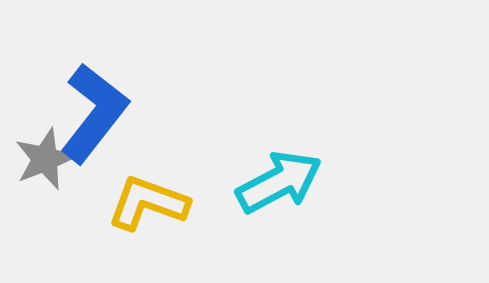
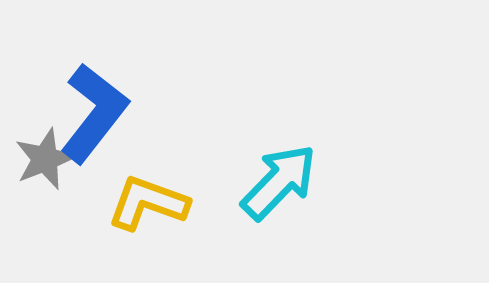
cyan arrow: rotated 18 degrees counterclockwise
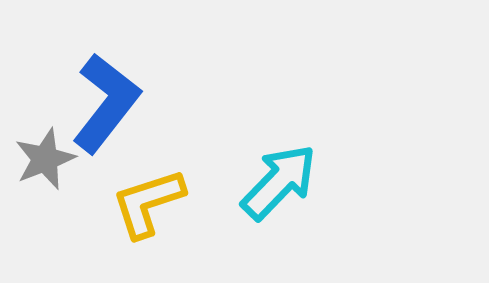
blue L-shape: moved 12 px right, 10 px up
yellow L-shape: rotated 38 degrees counterclockwise
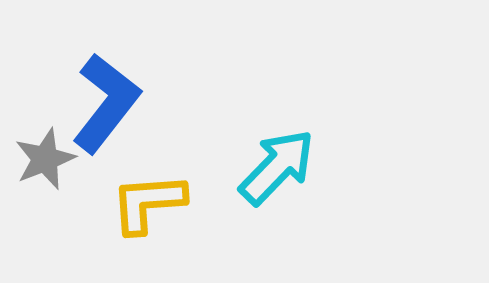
cyan arrow: moved 2 px left, 15 px up
yellow L-shape: rotated 14 degrees clockwise
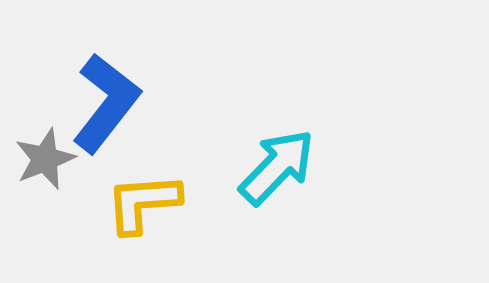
yellow L-shape: moved 5 px left
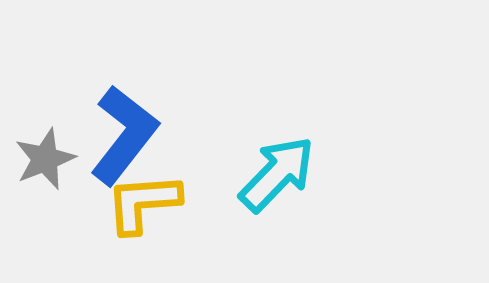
blue L-shape: moved 18 px right, 32 px down
cyan arrow: moved 7 px down
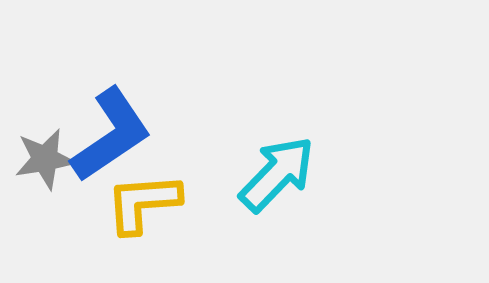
blue L-shape: moved 13 px left; rotated 18 degrees clockwise
gray star: rotated 12 degrees clockwise
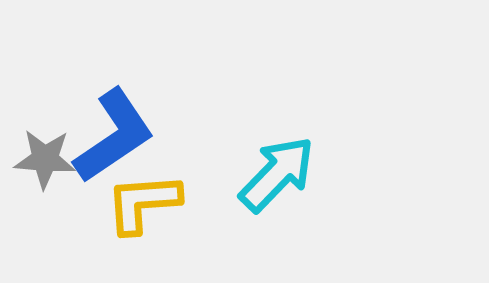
blue L-shape: moved 3 px right, 1 px down
gray star: rotated 14 degrees clockwise
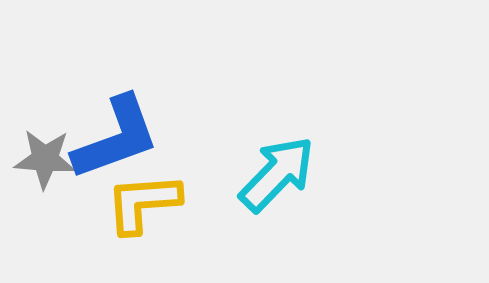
blue L-shape: moved 2 px right, 2 px down; rotated 14 degrees clockwise
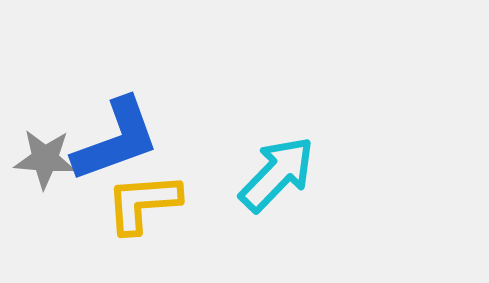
blue L-shape: moved 2 px down
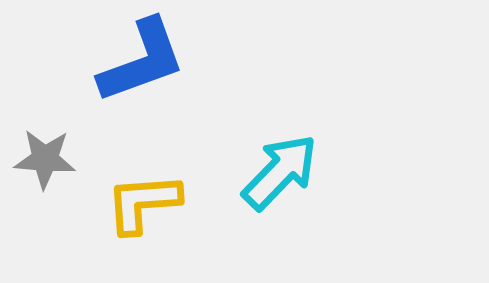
blue L-shape: moved 26 px right, 79 px up
cyan arrow: moved 3 px right, 2 px up
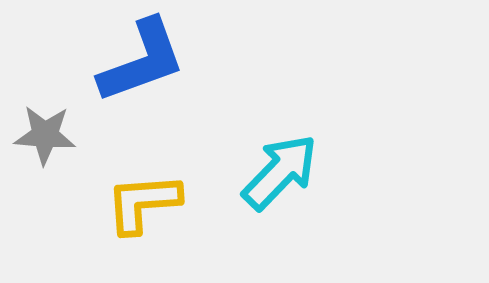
gray star: moved 24 px up
